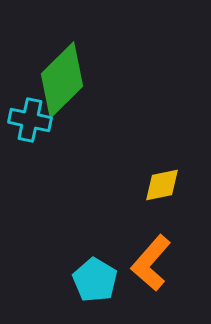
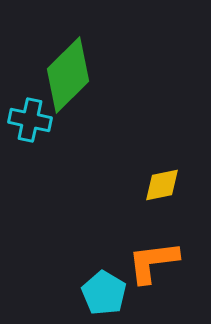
green diamond: moved 6 px right, 5 px up
orange L-shape: moved 2 px right, 1 px up; rotated 42 degrees clockwise
cyan pentagon: moved 9 px right, 13 px down
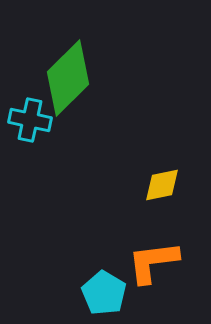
green diamond: moved 3 px down
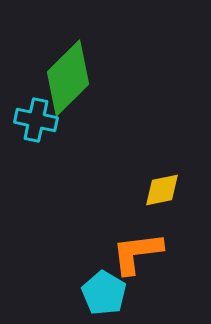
cyan cross: moved 6 px right
yellow diamond: moved 5 px down
orange L-shape: moved 16 px left, 9 px up
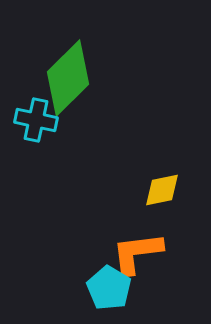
cyan pentagon: moved 5 px right, 5 px up
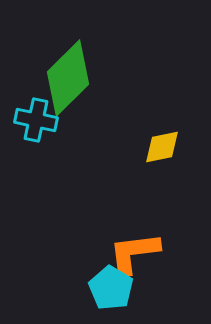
yellow diamond: moved 43 px up
orange L-shape: moved 3 px left
cyan pentagon: moved 2 px right
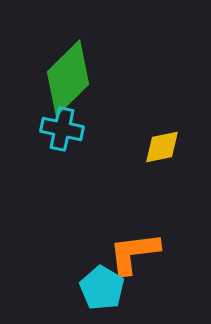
cyan cross: moved 26 px right, 9 px down
cyan pentagon: moved 9 px left
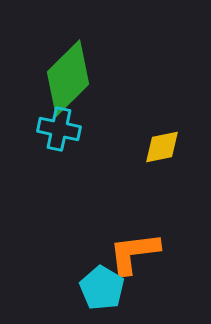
cyan cross: moved 3 px left
